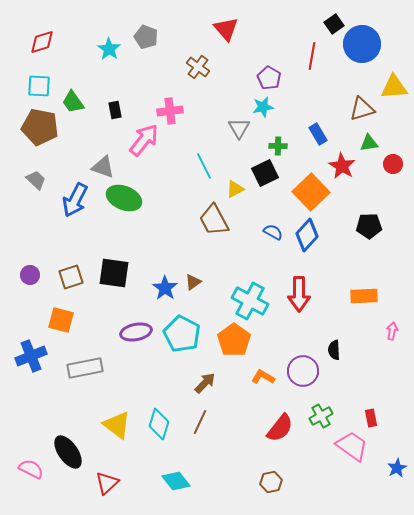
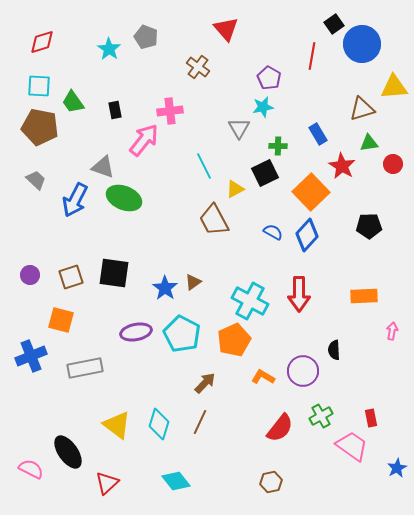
orange pentagon at (234, 340): rotated 12 degrees clockwise
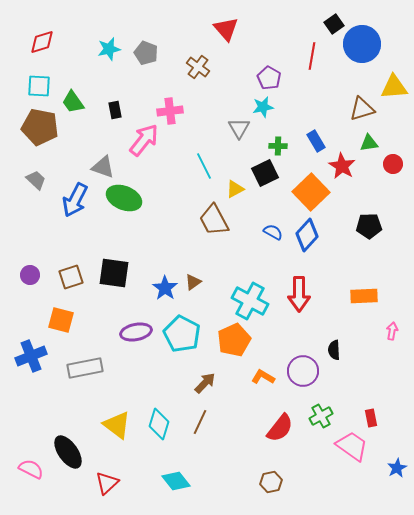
gray pentagon at (146, 37): moved 16 px down
cyan star at (109, 49): rotated 25 degrees clockwise
blue rectangle at (318, 134): moved 2 px left, 7 px down
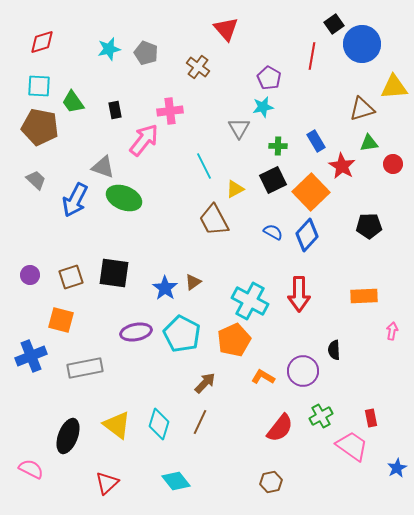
black square at (265, 173): moved 8 px right, 7 px down
black ellipse at (68, 452): moved 16 px up; rotated 56 degrees clockwise
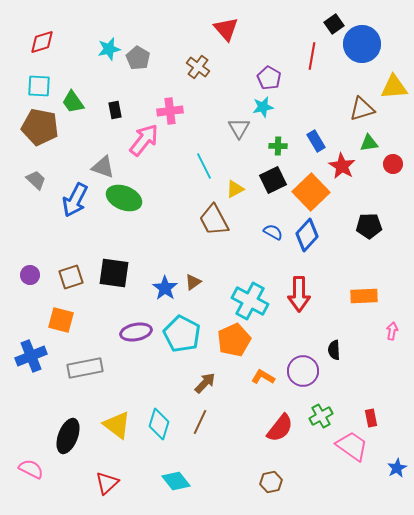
gray pentagon at (146, 53): moved 8 px left, 5 px down; rotated 10 degrees clockwise
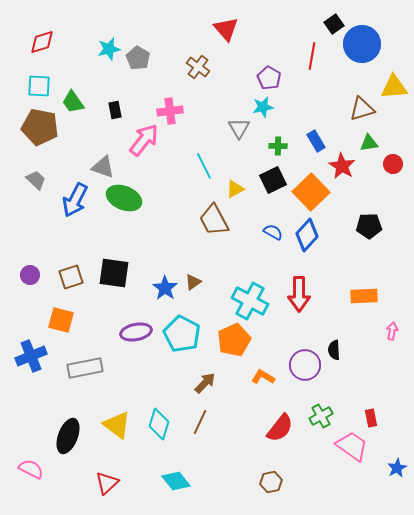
purple circle at (303, 371): moved 2 px right, 6 px up
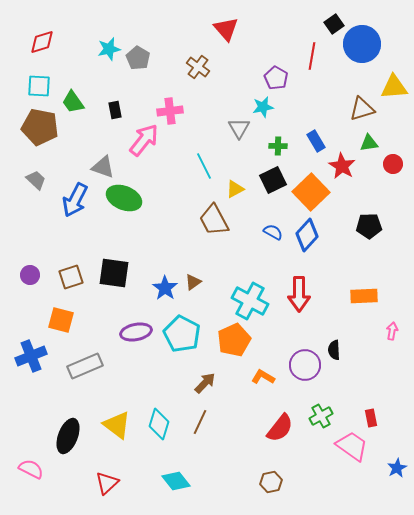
purple pentagon at (269, 78): moved 7 px right
gray rectangle at (85, 368): moved 2 px up; rotated 12 degrees counterclockwise
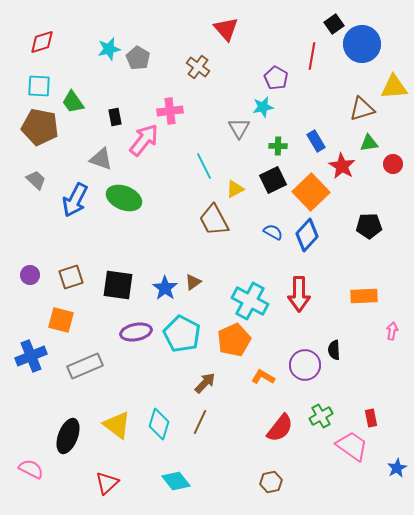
black rectangle at (115, 110): moved 7 px down
gray triangle at (103, 167): moved 2 px left, 8 px up
black square at (114, 273): moved 4 px right, 12 px down
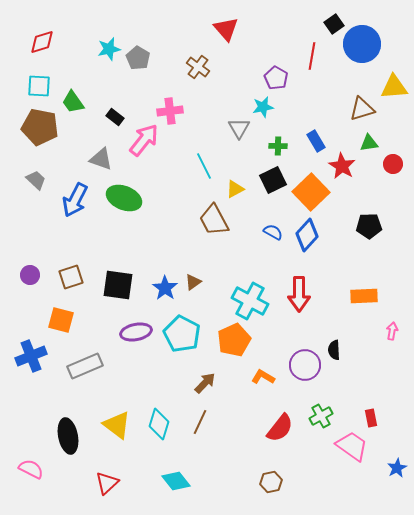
black rectangle at (115, 117): rotated 42 degrees counterclockwise
black ellipse at (68, 436): rotated 32 degrees counterclockwise
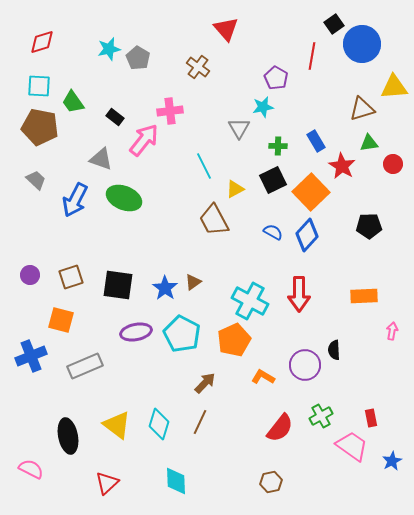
blue star at (397, 468): moved 5 px left, 7 px up
cyan diamond at (176, 481): rotated 36 degrees clockwise
